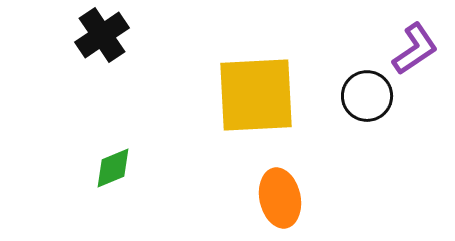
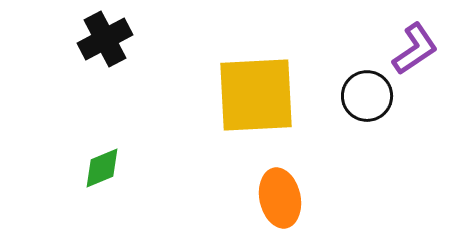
black cross: moved 3 px right, 4 px down; rotated 6 degrees clockwise
green diamond: moved 11 px left
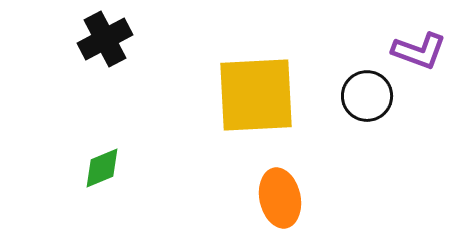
purple L-shape: moved 4 px right, 2 px down; rotated 54 degrees clockwise
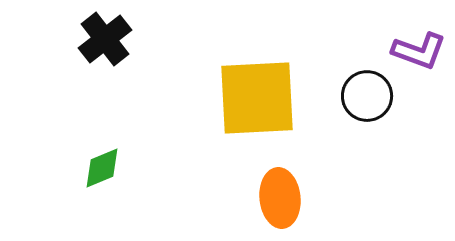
black cross: rotated 10 degrees counterclockwise
yellow square: moved 1 px right, 3 px down
orange ellipse: rotated 6 degrees clockwise
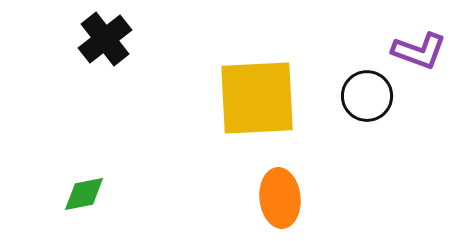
green diamond: moved 18 px left, 26 px down; rotated 12 degrees clockwise
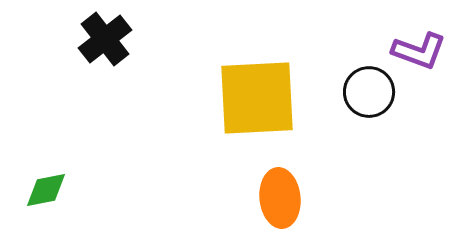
black circle: moved 2 px right, 4 px up
green diamond: moved 38 px left, 4 px up
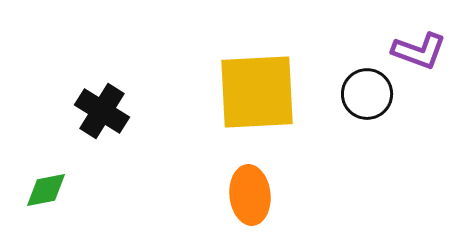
black cross: moved 3 px left, 72 px down; rotated 20 degrees counterclockwise
black circle: moved 2 px left, 2 px down
yellow square: moved 6 px up
orange ellipse: moved 30 px left, 3 px up
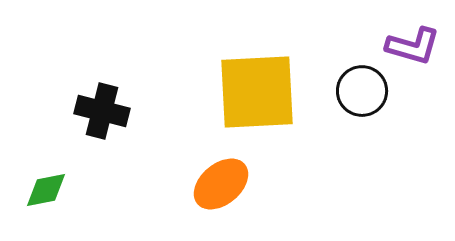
purple L-shape: moved 6 px left, 5 px up; rotated 4 degrees counterclockwise
black circle: moved 5 px left, 3 px up
black cross: rotated 18 degrees counterclockwise
orange ellipse: moved 29 px left, 11 px up; rotated 56 degrees clockwise
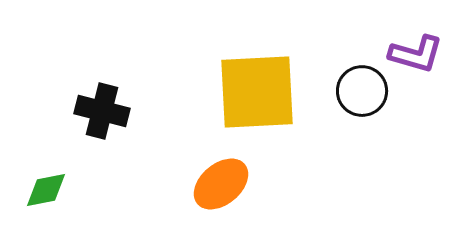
purple L-shape: moved 3 px right, 8 px down
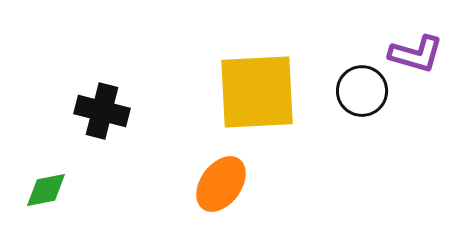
orange ellipse: rotated 14 degrees counterclockwise
